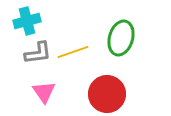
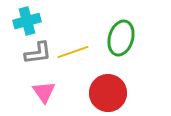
red circle: moved 1 px right, 1 px up
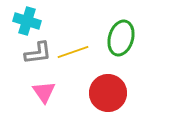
cyan cross: rotated 32 degrees clockwise
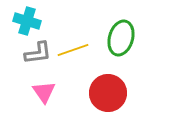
yellow line: moved 2 px up
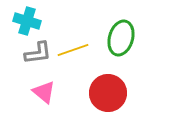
pink triangle: rotated 15 degrees counterclockwise
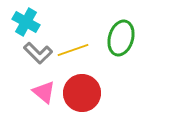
cyan cross: moved 1 px left, 1 px down; rotated 12 degrees clockwise
gray L-shape: rotated 52 degrees clockwise
red circle: moved 26 px left
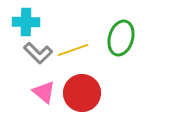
cyan cross: rotated 28 degrees counterclockwise
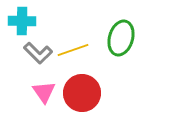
cyan cross: moved 4 px left, 1 px up
pink triangle: rotated 15 degrees clockwise
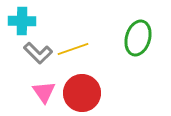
green ellipse: moved 17 px right
yellow line: moved 1 px up
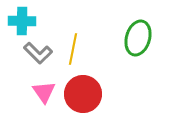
yellow line: rotated 60 degrees counterclockwise
red circle: moved 1 px right, 1 px down
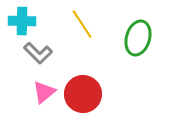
yellow line: moved 9 px right, 25 px up; rotated 44 degrees counterclockwise
pink triangle: rotated 25 degrees clockwise
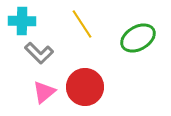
green ellipse: rotated 44 degrees clockwise
gray L-shape: moved 1 px right
red circle: moved 2 px right, 7 px up
